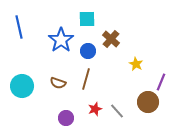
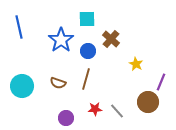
red star: rotated 16 degrees clockwise
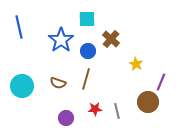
gray line: rotated 28 degrees clockwise
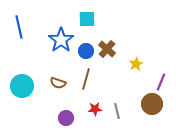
brown cross: moved 4 px left, 10 px down
blue circle: moved 2 px left
yellow star: rotated 16 degrees clockwise
brown circle: moved 4 px right, 2 px down
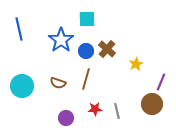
blue line: moved 2 px down
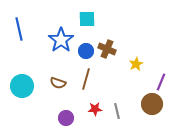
brown cross: rotated 18 degrees counterclockwise
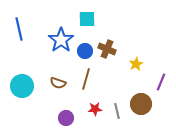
blue circle: moved 1 px left
brown circle: moved 11 px left
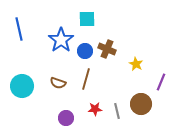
yellow star: rotated 16 degrees counterclockwise
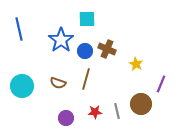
purple line: moved 2 px down
red star: moved 3 px down
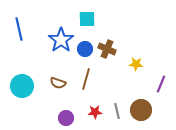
blue circle: moved 2 px up
yellow star: rotated 24 degrees counterclockwise
brown circle: moved 6 px down
